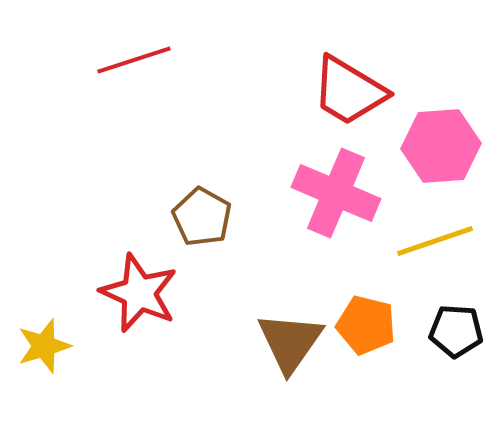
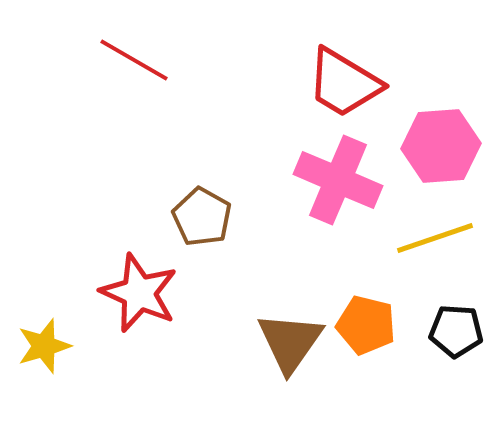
red line: rotated 48 degrees clockwise
red trapezoid: moved 5 px left, 8 px up
pink cross: moved 2 px right, 13 px up
yellow line: moved 3 px up
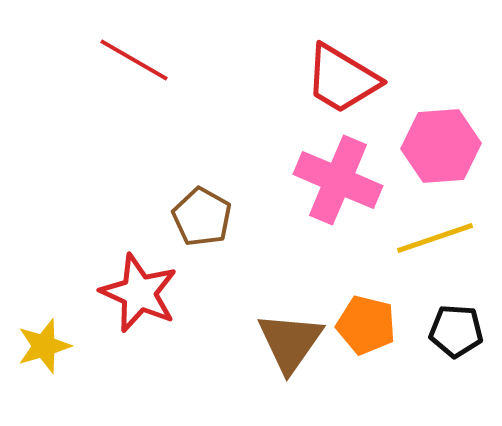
red trapezoid: moved 2 px left, 4 px up
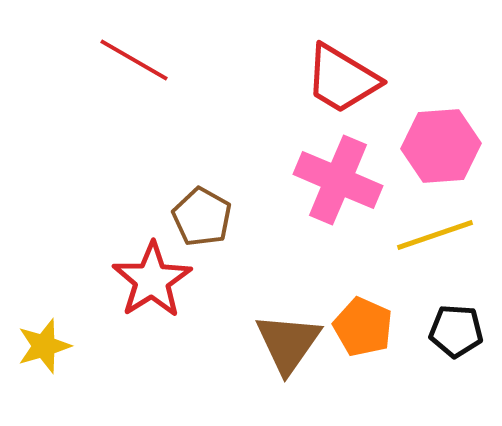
yellow line: moved 3 px up
red star: moved 13 px right, 13 px up; rotated 16 degrees clockwise
orange pentagon: moved 3 px left, 2 px down; rotated 10 degrees clockwise
brown triangle: moved 2 px left, 1 px down
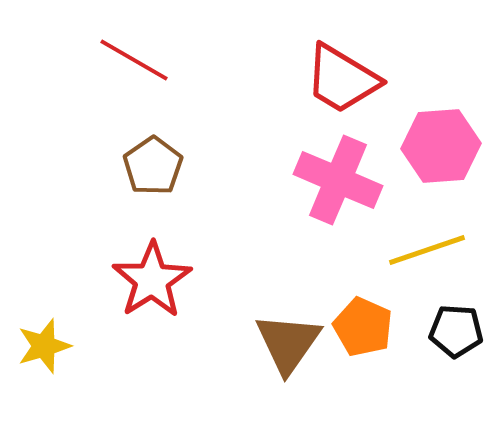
brown pentagon: moved 49 px left, 51 px up; rotated 8 degrees clockwise
yellow line: moved 8 px left, 15 px down
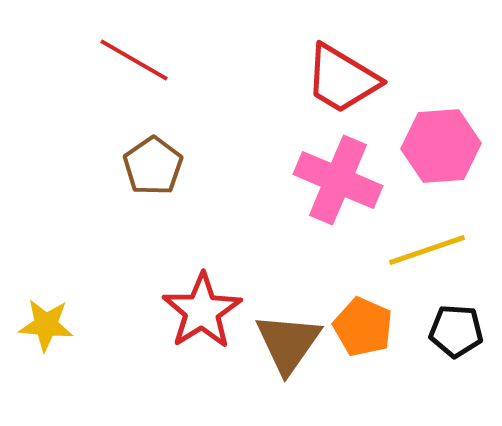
red star: moved 50 px right, 31 px down
yellow star: moved 2 px right, 21 px up; rotated 22 degrees clockwise
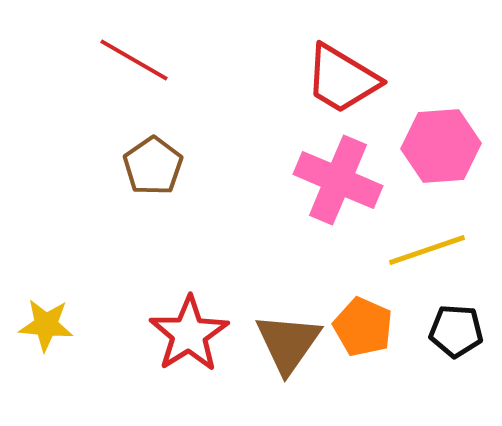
red star: moved 13 px left, 23 px down
